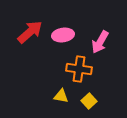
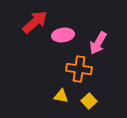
red arrow: moved 5 px right, 10 px up
pink arrow: moved 2 px left, 1 px down
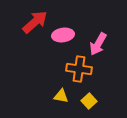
pink arrow: moved 1 px down
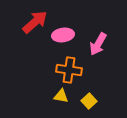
orange cross: moved 10 px left, 1 px down
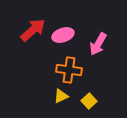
red arrow: moved 2 px left, 8 px down
pink ellipse: rotated 10 degrees counterclockwise
yellow triangle: rotated 35 degrees counterclockwise
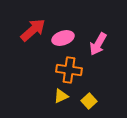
pink ellipse: moved 3 px down
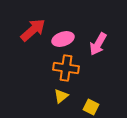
pink ellipse: moved 1 px down
orange cross: moved 3 px left, 2 px up
yellow triangle: rotated 14 degrees counterclockwise
yellow square: moved 2 px right, 6 px down; rotated 21 degrees counterclockwise
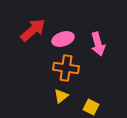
pink arrow: rotated 45 degrees counterclockwise
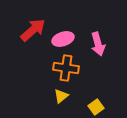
yellow square: moved 5 px right; rotated 28 degrees clockwise
